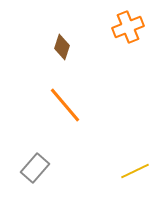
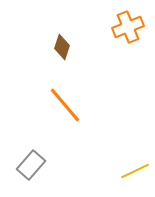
gray rectangle: moved 4 px left, 3 px up
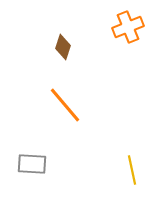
brown diamond: moved 1 px right
gray rectangle: moved 1 px right, 1 px up; rotated 52 degrees clockwise
yellow line: moved 3 px left, 1 px up; rotated 76 degrees counterclockwise
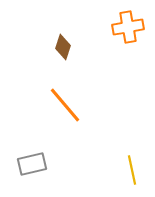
orange cross: rotated 12 degrees clockwise
gray rectangle: rotated 16 degrees counterclockwise
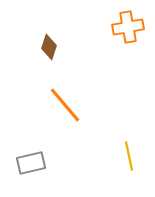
brown diamond: moved 14 px left
gray rectangle: moved 1 px left, 1 px up
yellow line: moved 3 px left, 14 px up
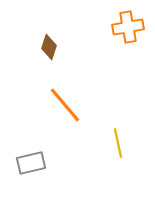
yellow line: moved 11 px left, 13 px up
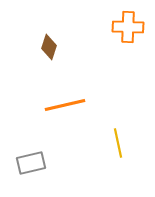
orange cross: rotated 12 degrees clockwise
orange line: rotated 63 degrees counterclockwise
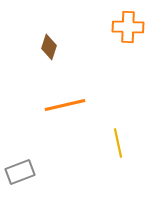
gray rectangle: moved 11 px left, 9 px down; rotated 8 degrees counterclockwise
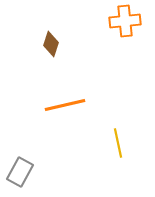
orange cross: moved 3 px left, 6 px up; rotated 8 degrees counterclockwise
brown diamond: moved 2 px right, 3 px up
gray rectangle: rotated 40 degrees counterclockwise
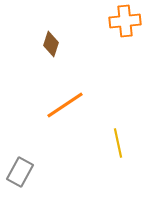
orange line: rotated 21 degrees counterclockwise
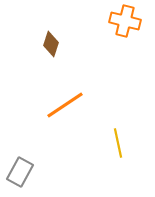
orange cross: rotated 20 degrees clockwise
